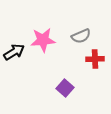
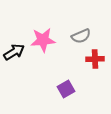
purple square: moved 1 px right, 1 px down; rotated 18 degrees clockwise
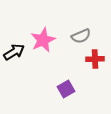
pink star: rotated 20 degrees counterclockwise
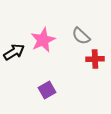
gray semicircle: rotated 66 degrees clockwise
purple square: moved 19 px left, 1 px down
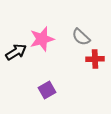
gray semicircle: moved 1 px down
pink star: moved 1 px left, 1 px up; rotated 10 degrees clockwise
black arrow: moved 2 px right
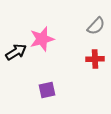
gray semicircle: moved 15 px right, 11 px up; rotated 90 degrees counterclockwise
purple square: rotated 18 degrees clockwise
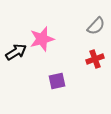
red cross: rotated 18 degrees counterclockwise
purple square: moved 10 px right, 9 px up
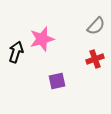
black arrow: rotated 40 degrees counterclockwise
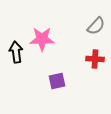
pink star: rotated 15 degrees clockwise
black arrow: rotated 25 degrees counterclockwise
red cross: rotated 24 degrees clockwise
